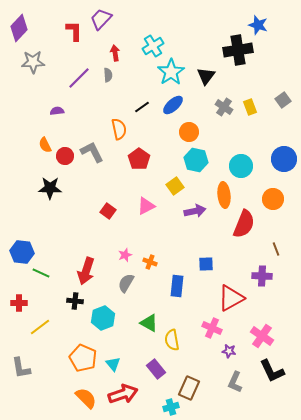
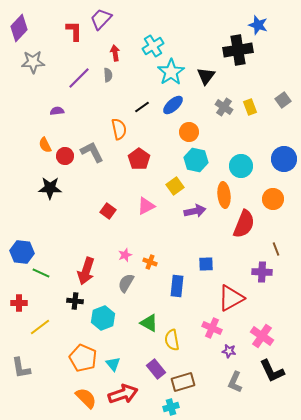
purple cross at (262, 276): moved 4 px up
brown rectangle at (189, 388): moved 6 px left, 6 px up; rotated 50 degrees clockwise
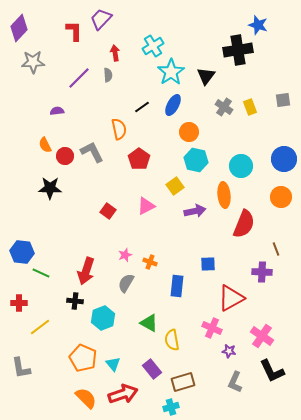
gray square at (283, 100): rotated 28 degrees clockwise
blue ellipse at (173, 105): rotated 20 degrees counterclockwise
orange circle at (273, 199): moved 8 px right, 2 px up
blue square at (206, 264): moved 2 px right
purple rectangle at (156, 369): moved 4 px left
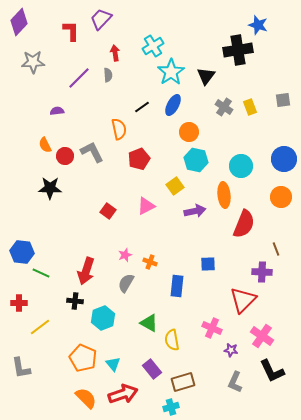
purple diamond at (19, 28): moved 6 px up
red L-shape at (74, 31): moved 3 px left
red pentagon at (139, 159): rotated 15 degrees clockwise
red triangle at (231, 298): moved 12 px right, 2 px down; rotated 16 degrees counterclockwise
purple star at (229, 351): moved 2 px right, 1 px up
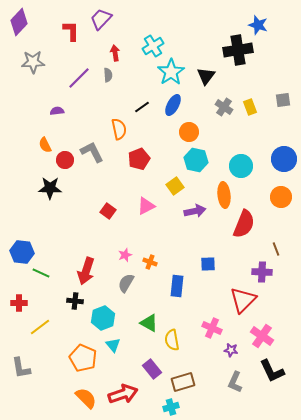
red circle at (65, 156): moved 4 px down
cyan triangle at (113, 364): moved 19 px up
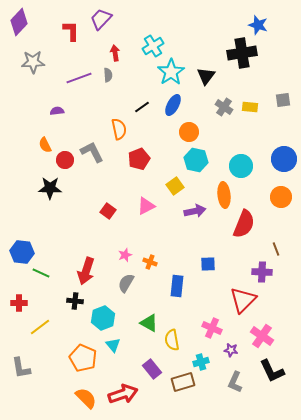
black cross at (238, 50): moved 4 px right, 3 px down
purple line at (79, 78): rotated 25 degrees clockwise
yellow rectangle at (250, 107): rotated 63 degrees counterclockwise
cyan cross at (171, 407): moved 30 px right, 45 px up
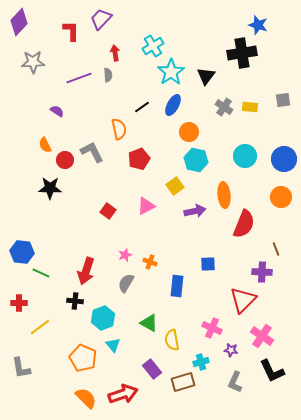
purple semicircle at (57, 111): rotated 40 degrees clockwise
cyan circle at (241, 166): moved 4 px right, 10 px up
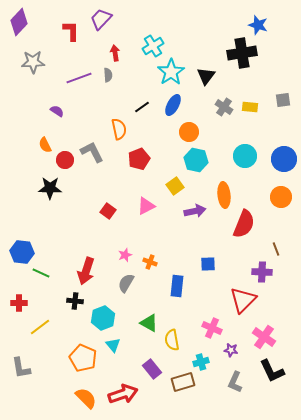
pink cross at (262, 336): moved 2 px right, 1 px down
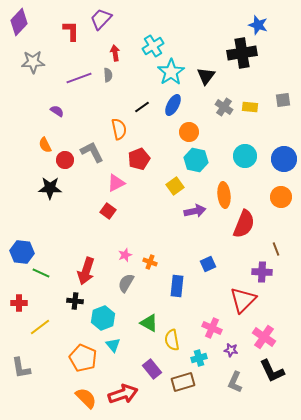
pink triangle at (146, 206): moved 30 px left, 23 px up
blue square at (208, 264): rotated 21 degrees counterclockwise
cyan cross at (201, 362): moved 2 px left, 4 px up
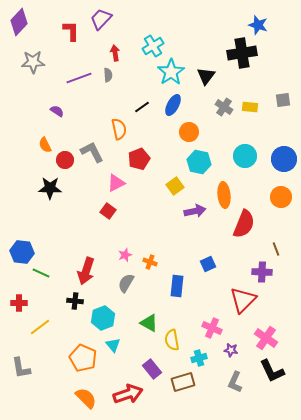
cyan hexagon at (196, 160): moved 3 px right, 2 px down
pink cross at (264, 337): moved 2 px right, 1 px down
red arrow at (123, 394): moved 5 px right
